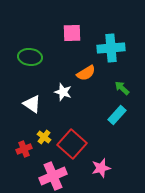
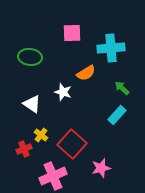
yellow cross: moved 3 px left, 2 px up
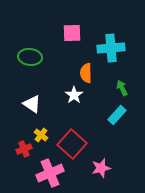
orange semicircle: rotated 120 degrees clockwise
green arrow: rotated 21 degrees clockwise
white star: moved 11 px right, 3 px down; rotated 18 degrees clockwise
pink cross: moved 3 px left, 3 px up
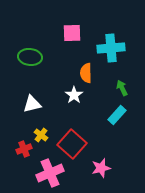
white triangle: rotated 48 degrees counterclockwise
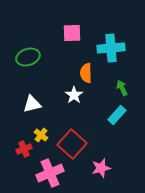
green ellipse: moved 2 px left; rotated 25 degrees counterclockwise
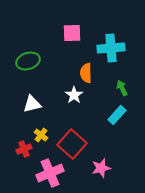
green ellipse: moved 4 px down
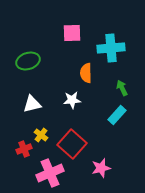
white star: moved 2 px left, 5 px down; rotated 30 degrees clockwise
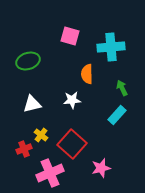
pink square: moved 2 px left, 3 px down; rotated 18 degrees clockwise
cyan cross: moved 1 px up
orange semicircle: moved 1 px right, 1 px down
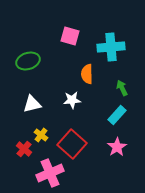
red cross: rotated 28 degrees counterclockwise
pink star: moved 16 px right, 21 px up; rotated 18 degrees counterclockwise
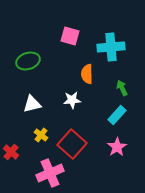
red cross: moved 13 px left, 3 px down
